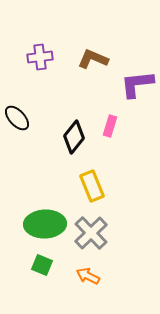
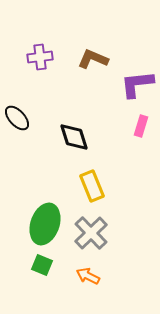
pink rectangle: moved 31 px right
black diamond: rotated 56 degrees counterclockwise
green ellipse: rotated 69 degrees counterclockwise
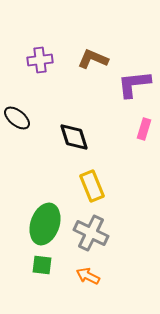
purple cross: moved 3 px down
purple L-shape: moved 3 px left
black ellipse: rotated 8 degrees counterclockwise
pink rectangle: moved 3 px right, 3 px down
gray cross: rotated 20 degrees counterclockwise
green square: rotated 15 degrees counterclockwise
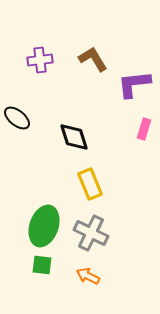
brown L-shape: rotated 36 degrees clockwise
yellow rectangle: moved 2 px left, 2 px up
green ellipse: moved 1 px left, 2 px down
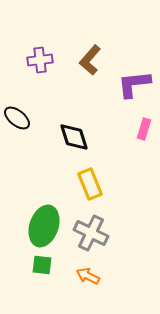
brown L-shape: moved 3 px left, 1 px down; rotated 108 degrees counterclockwise
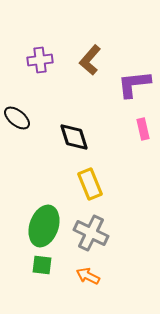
pink rectangle: moved 1 px left; rotated 30 degrees counterclockwise
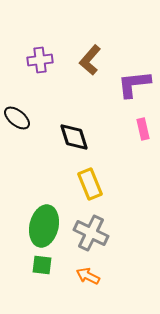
green ellipse: rotated 6 degrees counterclockwise
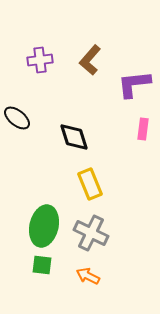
pink rectangle: rotated 20 degrees clockwise
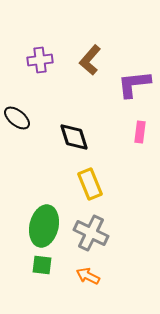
pink rectangle: moved 3 px left, 3 px down
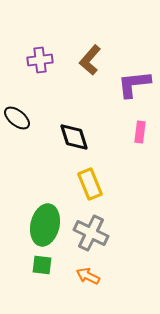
green ellipse: moved 1 px right, 1 px up
